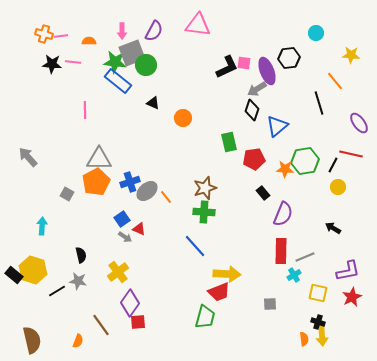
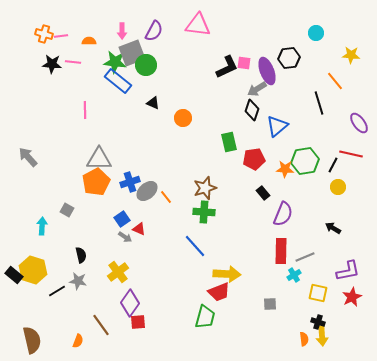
gray square at (67, 194): moved 16 px down
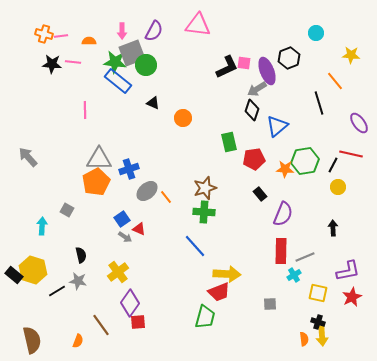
black hexagon at (289, 58): rotated 15 degrees counterclockwise
blue cross at (130, 182): moved 1 px left, 13 px up
black rectangle at (263, 193): moved 3 px left, 1 px down
black arrow at (333, 228): rotated 56 degrees clockwise
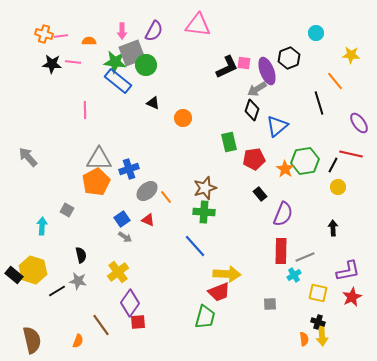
orange star at (285, 169): rotated 30 degrees clockwise
red triangle at (139, 229): moved 9 px right, 9 px up
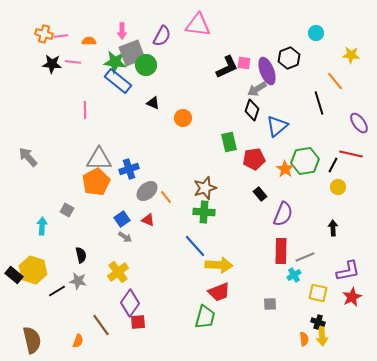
purple semicircle at (154, 31): moved 8 px right, 5 px down
yellow arrow at (227, 274): moved 8 px left, 9 px up
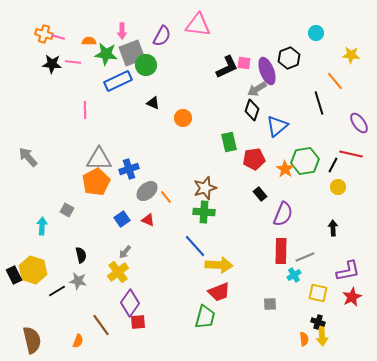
pink line at (61, 36): moved 3 px left, 1 px down; rotated 24 degrees clockwise
green star at (115, 62): moved 9 px left, 8 px up
blue rectangle at (118, 81): rotated 64 degrees counterclockwise
gray arrow at (125, 237): moved 15 px down; rotated 96 degrees clockwise
black rectangle at (14, 275): rotated 24 degrees clockwise
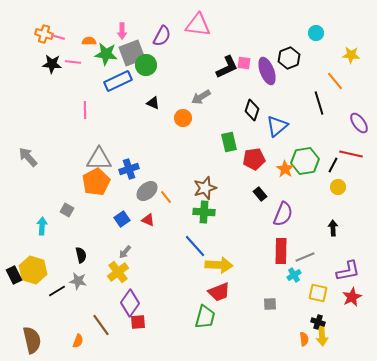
gray arrow at (257, 89): moved 56 px left, 8 px down
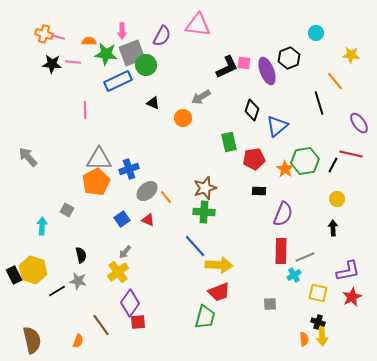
yellow circle at (338, 187): moved 1 px left, 12 px down
black rectangle at (260, 194): moved 1 px left, 3 px up; rotated 48 degrees counterclockwise
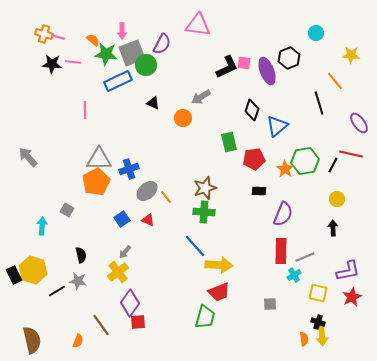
purple semicircle at (162, 36): moved 8 px down
orange semicircle at (89, 41): moved 4 px right, 1 px up; rotated 40 degrees clockwise
